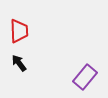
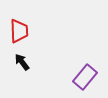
black arrow: moved 3 px right, 1 px up
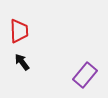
purple rectangle: moved 2 px up
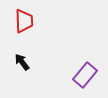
red trapezoid: moved 5 px right, 10 px up
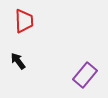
black arrow: moved 4 px left, 1 px up
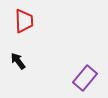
purple rectangle: moved 3 px down
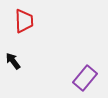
black arrow: moved 5 px left
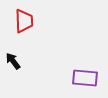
purple rectangle: rotated 55 degrees clockwise
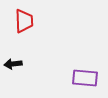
black arrow: moved 3 px down; rotated 60 degrees counterclockwise
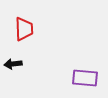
red trapezoid: moved 8 px down
